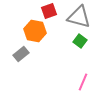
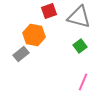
orange hexagon: moved 1 px left, 4 px down
green square: moved 5 px down; rotated 16 degrees clockwise
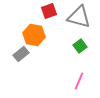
pink line: moved 4 px left, 1 px up
